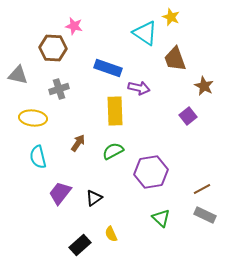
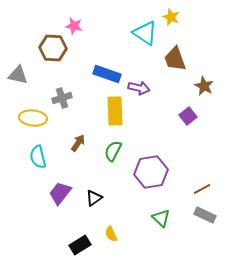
blue rectangle: moved 1 px left, 6 px down
gray cross: moved 3 px right, 9 px down
green semicircle: rotated 35 degrees counterclockwise
black rectangle: rotated 10 degrees clockwise
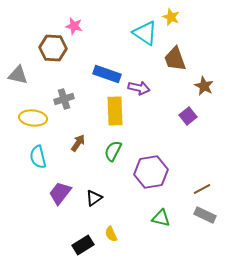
gray cross: moved 2 px right, 1 px down
green triangle: rotated 30 degrees counterclockwise
black rectangle: moved 3 px right
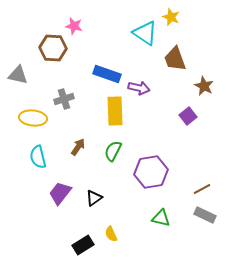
brown arrow: moved 4 px down
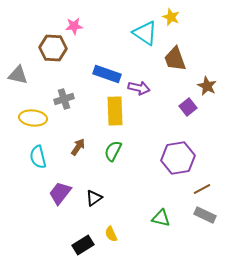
pink star: rotated 18 degrees counterclockwise
brown star: moved 3 px right
purple square: moved 9 px up
purple hexagon: moved 27 px right, 14 px up
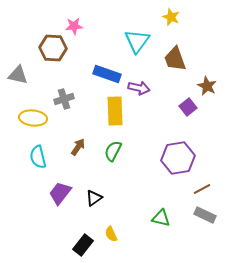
cyan triangle: moved 8 px left, 8 px down; rotated 32 degrees clockwise
black rectangle: rotated 20 degrees counterclockwise
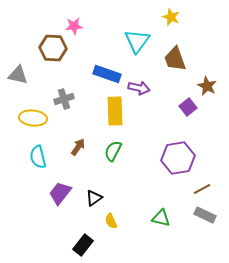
yellow semicircle: moved 13 px up
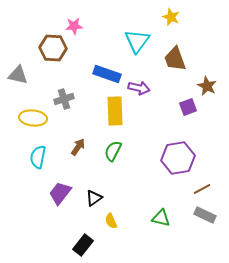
purple square: rotated 18 degrees clockwise
cyan semicircle: rotated 25 degrees clockwise
